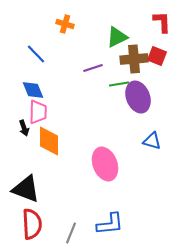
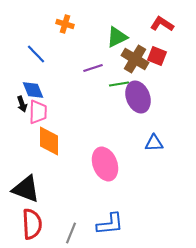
red L-shape: moved 2 px down; rotated 55 degrees counterclockwise
brown cross: moved 1 px right; rotated 36 degrees clockwise
black arrow: moved 2 px left, 24 px up
blue triangle: moved 2 px right, 2 px down; rotated 18 degrees counterclockwise
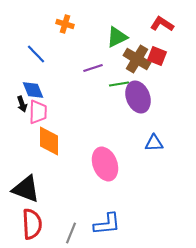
brown cross: moved 2 px right
blue L-shape: moved 3 px left
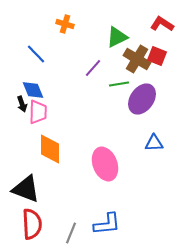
purple line: rotated 30 degrees counterclockwise
purple ellipse: moved 4 px right, 2 px down; rotated 56 degrees clockwise
orange diamond: moved 1 px right, 8 px down
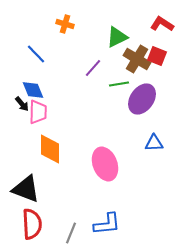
black arrow: rotated 21 degrees counterclockwise
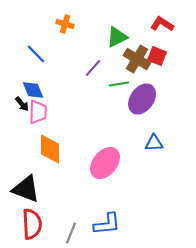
pink ellipse: moved 1 px up; rotated 60 degrees clockwise
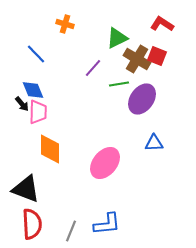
green triangle: moved 1 px down
gray line: moved 2 px up
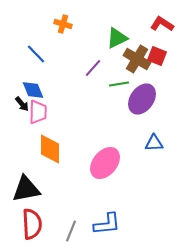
orange cross: moved 2 px left
black triangle: rotated 32 degrees counterclockwise
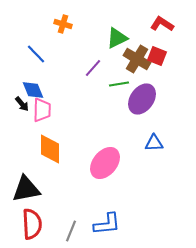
pink trapezoid: moved 4 px right, 2 px up
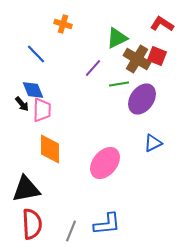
blue triangle: moved 1 px left; rotated 24 degrees counterclockwise
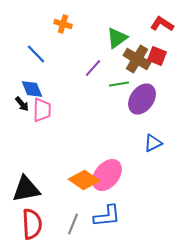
green triangle: rotated 10 degrees counterclockwise
blue diamond: moved 1 px left, 1 px up
orange diamond: moved 34 px right, 31 px down; rotated 56 degrees counterclockwise
pink ellipse: moved 2 px right, 12 px down
blue L-shape: moved 8 px up
gray line: moved 2 px right, 7 px up
